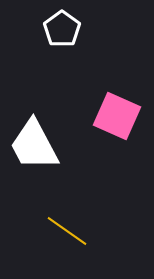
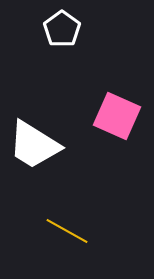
white trapezoid: rotated 30 degrees counterclockwise
yellow line: rotated 6 degrees counterclockwise
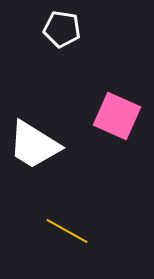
white pentagon: rotated 27 degrees counterclockwise
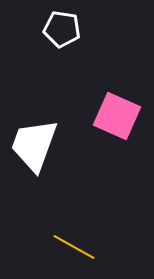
white trapezoid: rotated 78 degrees clockwise
yellow line: moved 7 px right, 16 px down
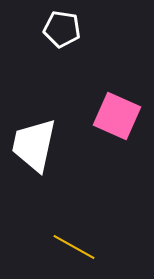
white trapezoid: rotated 8 degrees counterclockwise
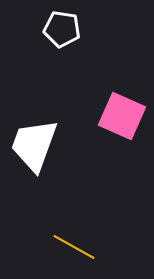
pink square: moved 5 px right
white trapezoid: rotated 8 degrees clockwise
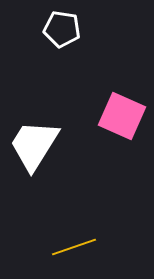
white trapezoid: rotated 12 degrees clockwise
yellow line: rotated 48 degrees counterclockwise
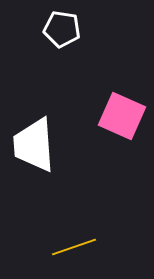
white trapezoid: rotated 36 degrees counterclockwise
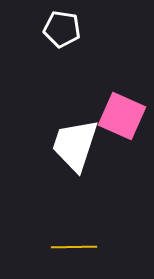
white trapezoid: moved 41 px right; rotated 22 degrees clockwise
yellow line: rotated 18 degrees clockwise
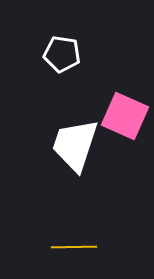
white pentagon: moved 25 px down
pink square: moved 3 px right
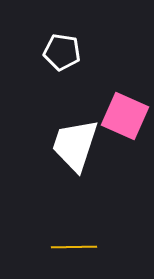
white pentagon: moved 2 px up
